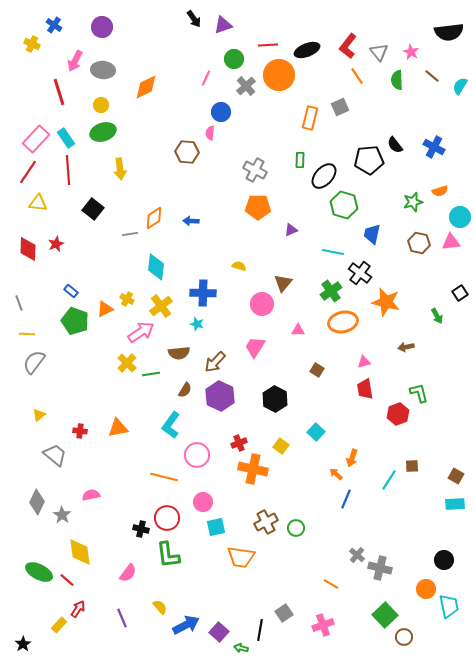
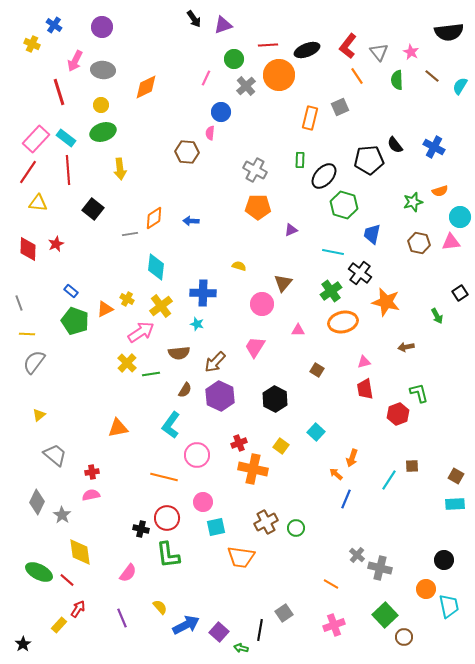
cyan rectangle at (66, 138): rotated 18 degrees counterclockwise
red cross at (80, 431): moved 12 px right, 41 px down; rotated 16 degrees counterclockwise
pink cross at (323, 625): moved 11 px right
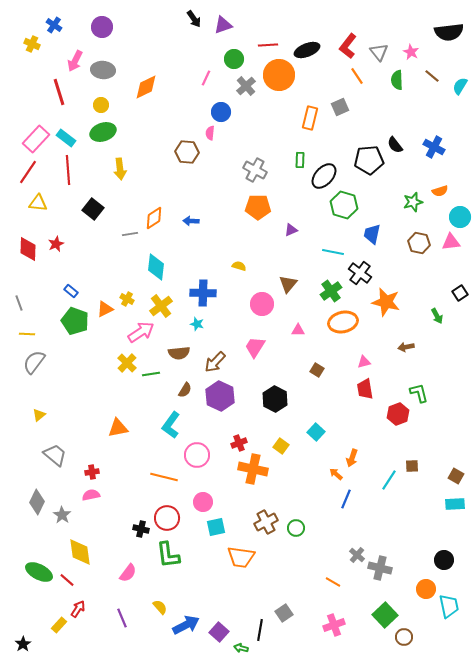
brown triangle at (283, 283): moved 5 px right, 1 px down
orange line at (331, 584): moved 2 px right, 2 px up
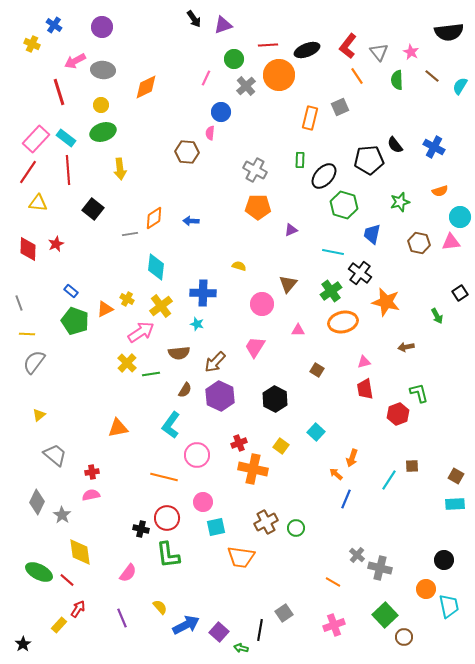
pink arrow at (75, 61): rotated 35 degrees clockwise
green star at (413, 202): moved 13 px left
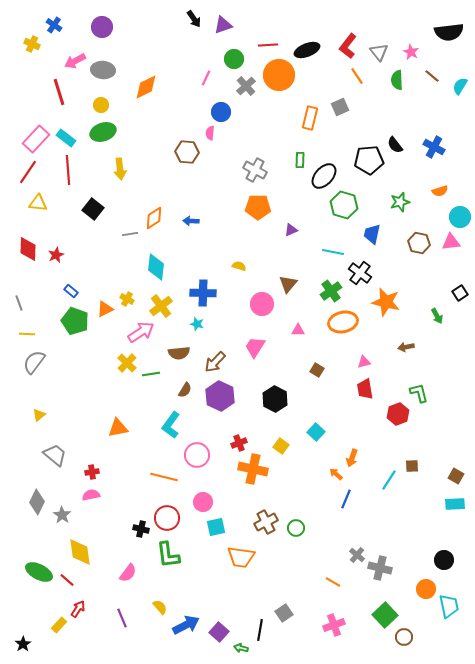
red star at (56, 244): moved 11 px down
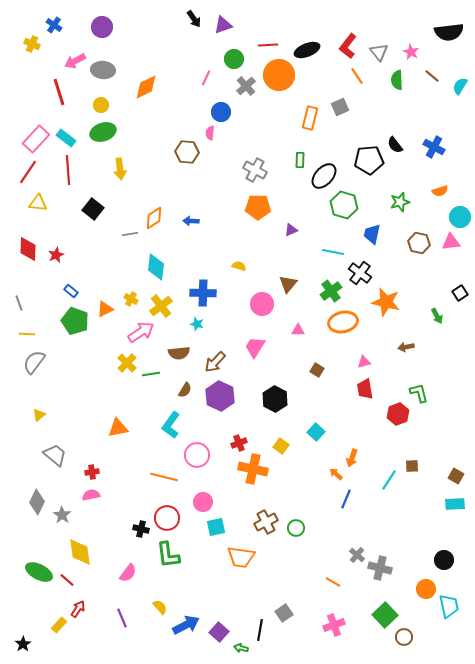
yellow cross at (127, 299): moved 4 px right
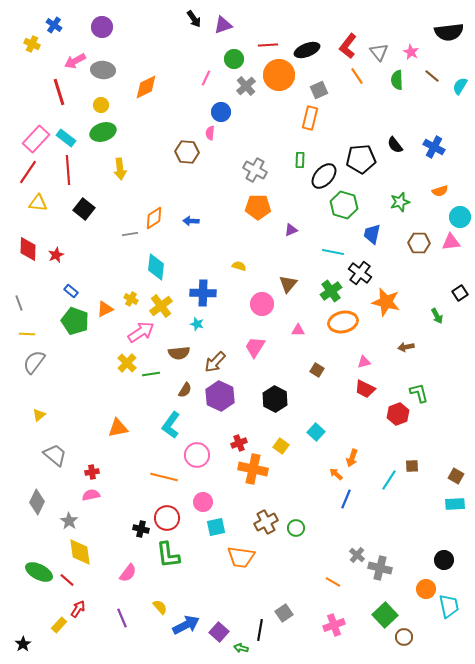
gray square at (340, 107): moved 21 px left, 17 px up
black pentagon at (369, 160): moved 8 px left, 1 px up
black square at (93, 209): moved 9 px left
brown hexagon at (419, 243): rotated 10 degrees counterclockwise
red trapezoid at (365, 389): rotated 55 degrees counterclockwise
gray star at (62, 515): moved 7 px right, 6 px down
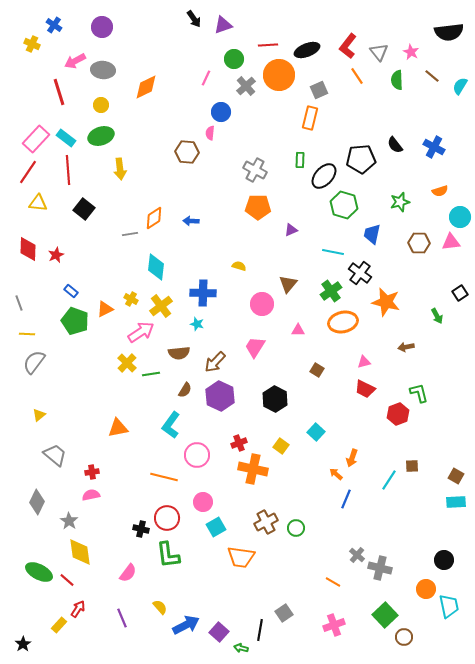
green ellipse at (103, 132): moved 2 px left, 4 px down
cyan rectangle at (455, 504): moved 1 px right, 2 px up
cyan square at (216, 527): rotated 18 degrees counterclockwise
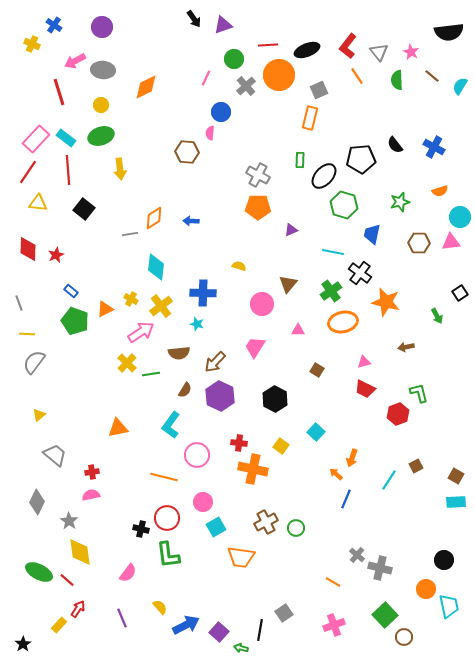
gray cross at (255, 170): moved 3 px right, 5 px down
red cross at (239, 443): rotated 28 degrees clockwise
brown square at (412, 466): moved 4 px right; rotated 24 degrees counterclockwise
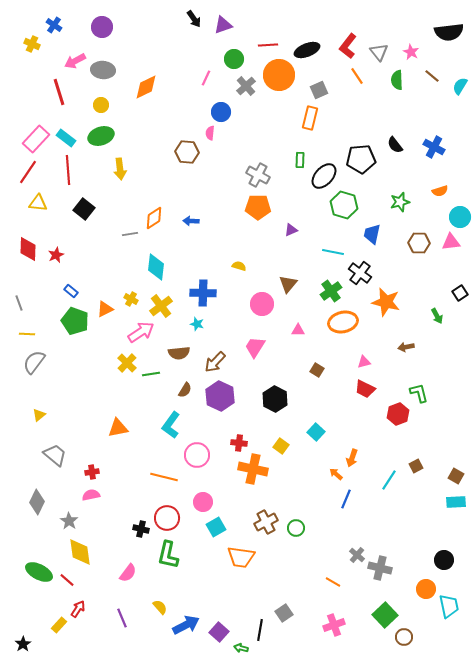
green L-shape at (168, 555): rotated 20 degrees clockwise
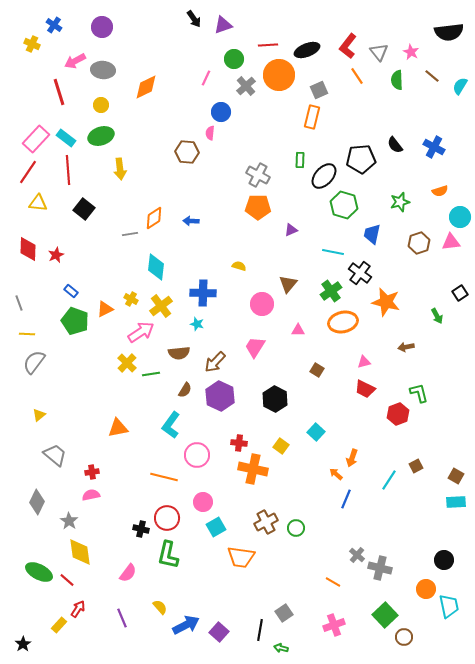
orange rectangle at (310, 118): moved 2 px right, 1 px up
brown hexagon at (419, 243): rotated 20 degrees counterclockwise
green arrow at (241, 648): moved 40 px right
